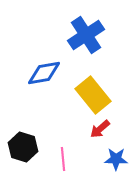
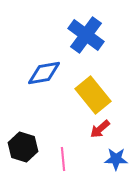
blue cross: rotated 21 degrees counterclockwise
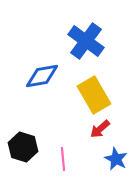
blue cross: moved 6 px down
blue diamond: moved 2 px left, 3 px down
yellow rectangle: moved 1 px right; rotated 9 degrees clockwise
blue star: rotated 25 degrees clockwise
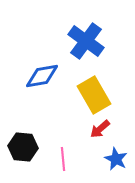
black hexagon: rotated 12 degrees counterclockwise
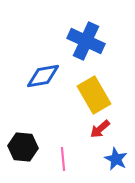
blue cross: rotated 12 degrees counterclockwise
blue diamond: moved 1 px right
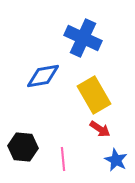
blue cross: moved 3 px left, 3 px up
red arrow: rotated 105 degrees counterclockwise
blue star: moved 1 px down
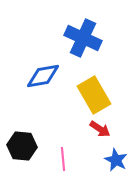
black hexagon: moved 1 px left, 1 px up
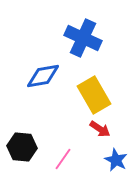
black hexagon: moved 1 px down
pink line: rotated 40 degrees clockwise
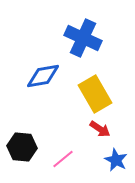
yellow rectangle: moved 1 px right, 1 px up
pink line: rotated 15 degrees clockwise
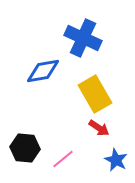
blue diamond: moved 5 px up
red arrow: moved 1 px left, 1 px up
black hexagon: moved 3 px right, 1 px down
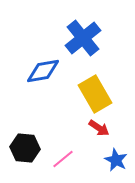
blue cross: rotated 27 degrees clockwise
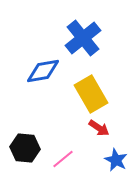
yellow rectangle: moved 4 px left
